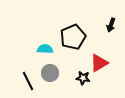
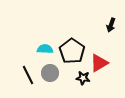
black pentagon: moved 1 px left, 14 px down; rotated 15 degrees counterclockwise
black line: moved 6 px up
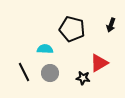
black pentagon: moved 22 px up; rotated 20 degrees counterclockwise
black line: moved 4 px left, 3 px up
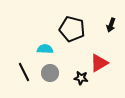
black star: moved 2 px left
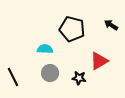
black arrow: rotated 104 degrees clockwise
red triangle: moved 2 px up
black line: moved 11 px left, 5 px down
black star: moved 2 px left
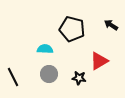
gray circle: moved 1 px left, 1 px down
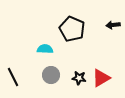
black arrow: moved 2 px right; rotated 40 degrees counterclockwise
black pentagon: rotated 10 degrees clockwise
red triangle: moved 2 px right, 17 px down
gray circle: moved 2 px right, 1 px down
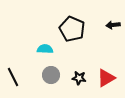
red triangle: moved 5 px right
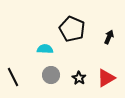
black arrow: moved 4 px left, 12 px down; rotated 120 degrees clockwise
black star: rotated 24 degrees clockwise
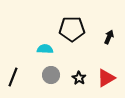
black pentagon: rotated 25 degrees counterclockwise
black line: rotated 48 degrees clockwise
